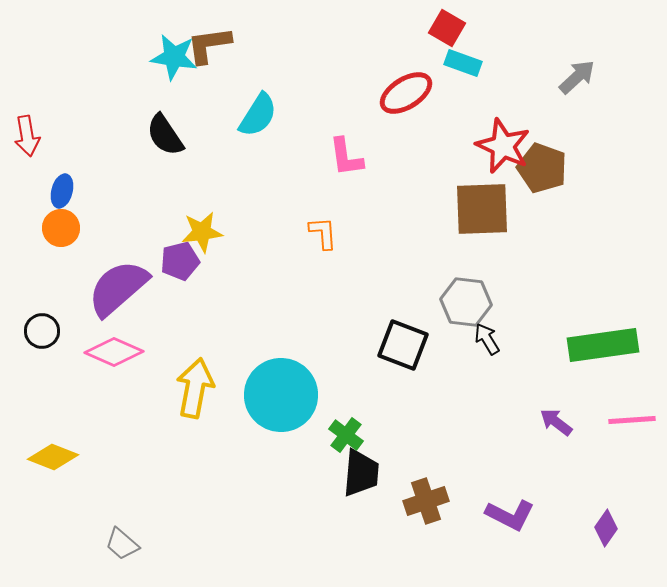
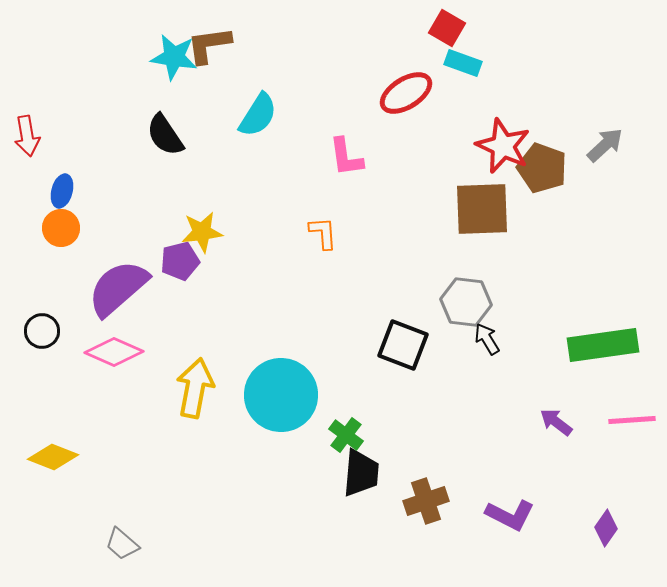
gray arrow: moved 28 px right, 68 px down
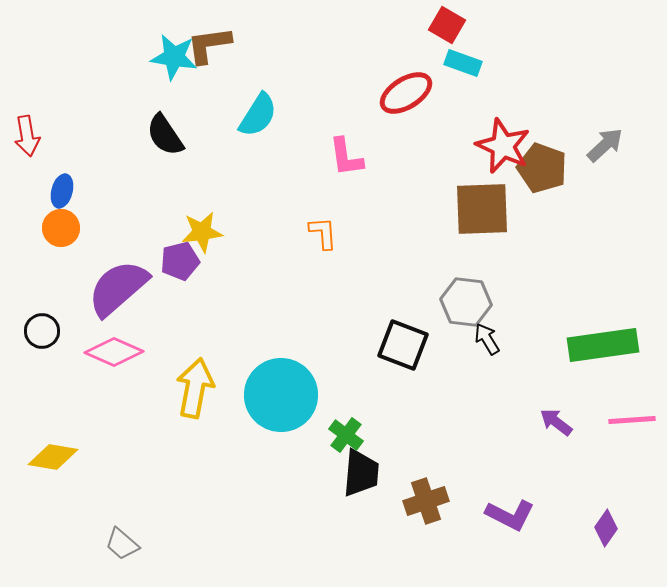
red square: moved 3 px up
yellow diamond: rotated 12 degrees counterclockwise
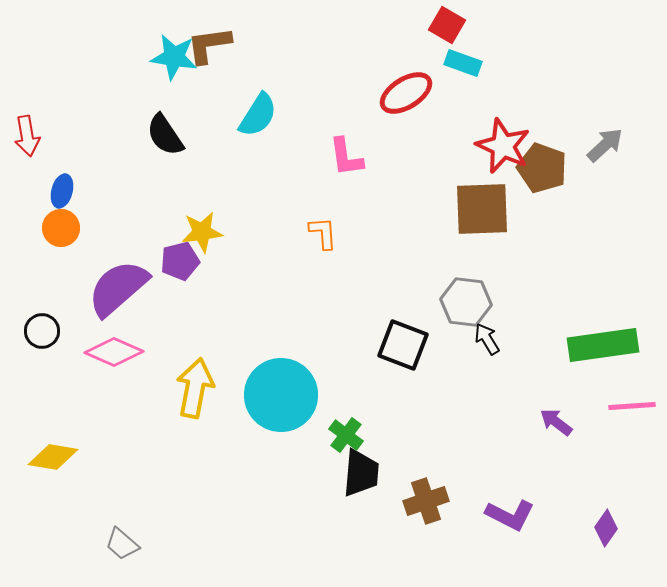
pink line: moved 14 px up
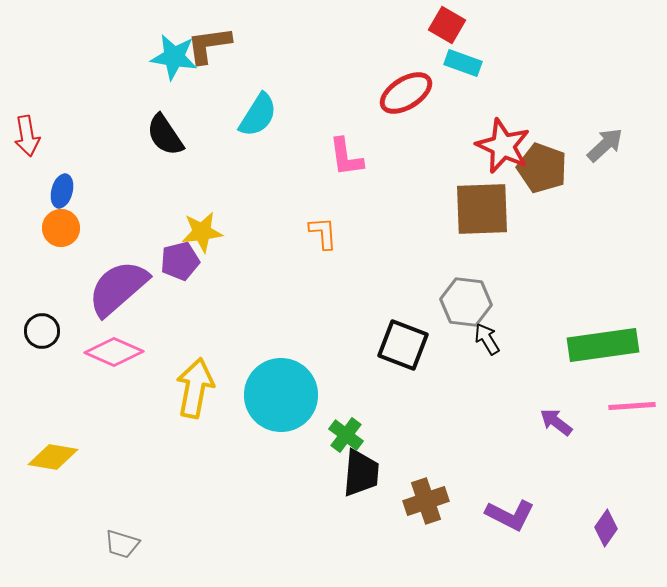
gray trapezoid: rotated 24 degrees counterclockwise
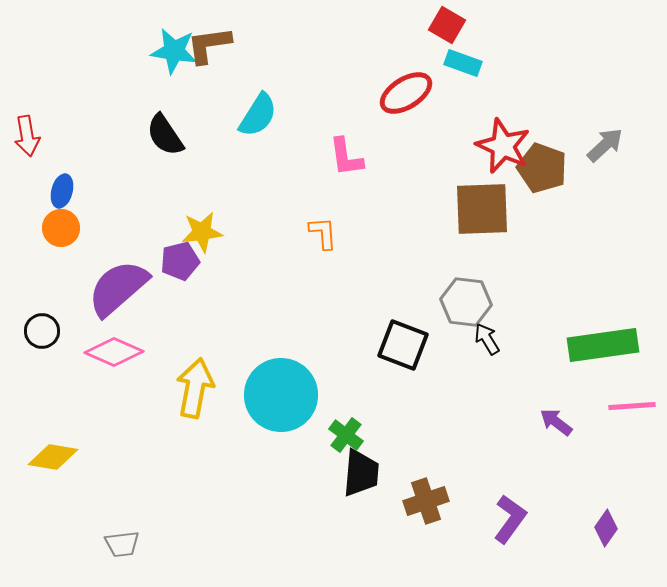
cyan star: moved 6 px up
purple L-shape: moved 4 px down; rotated 81 degrees counterclockwise
gray trapezoid: rotated 24 degrees counterclockwise
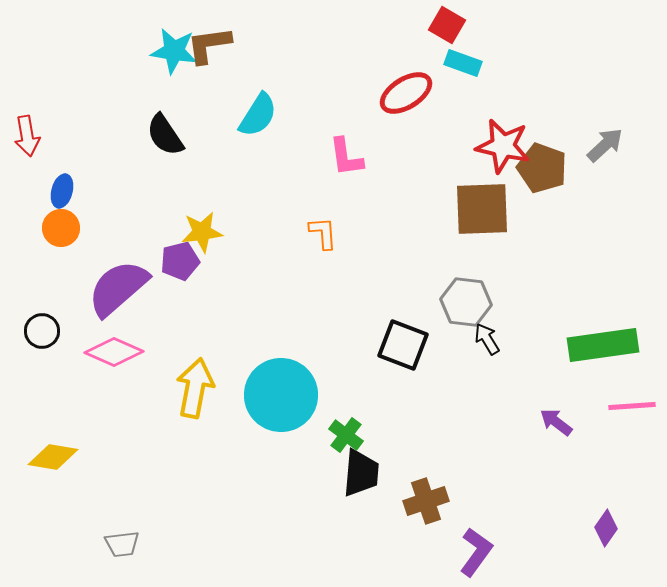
red star: rotated 12 degrees counterclockwise
purple L-shape: moved 34 px left, 33 px down
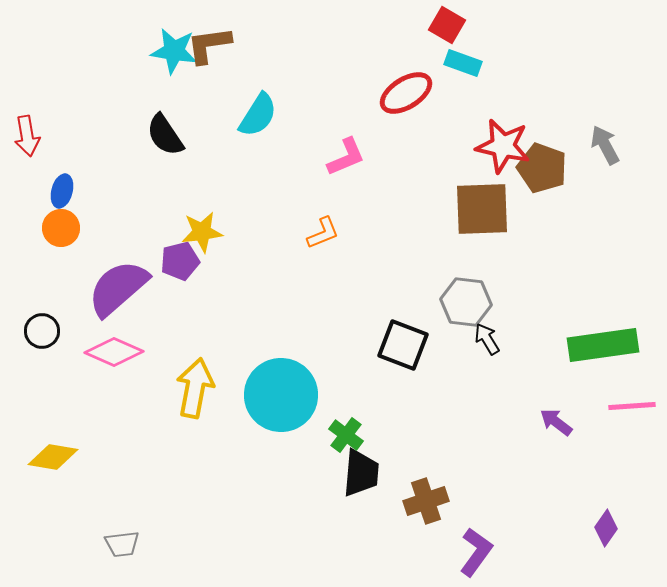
gray arrow: rotated 75 degrees counterclockwise
pink L-shape: rotated 105 degrees counterclockwise
orange L-shape: rotated 72 degrees clockwise
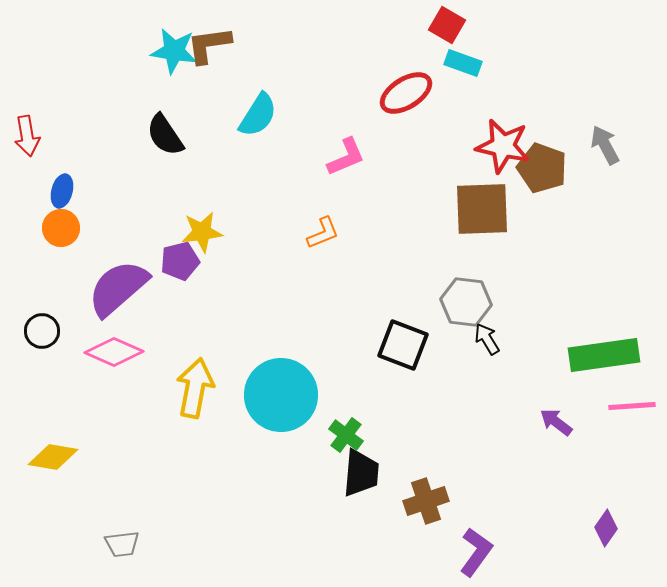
green rectangle: moved 1 px right, 10 px down
